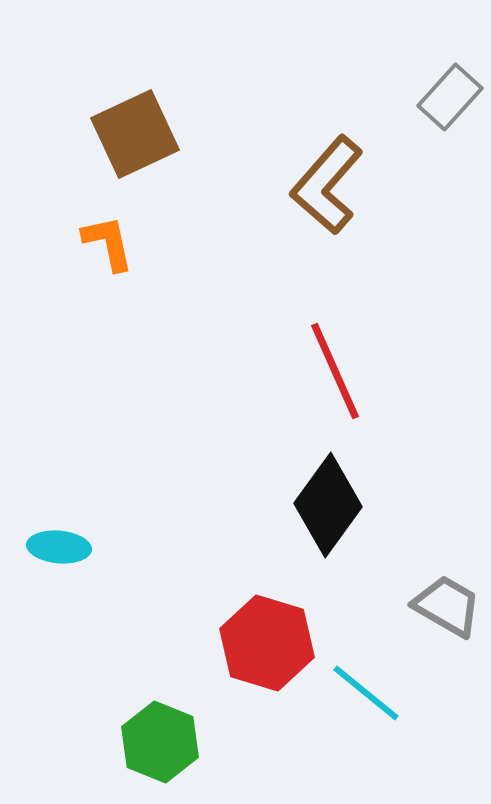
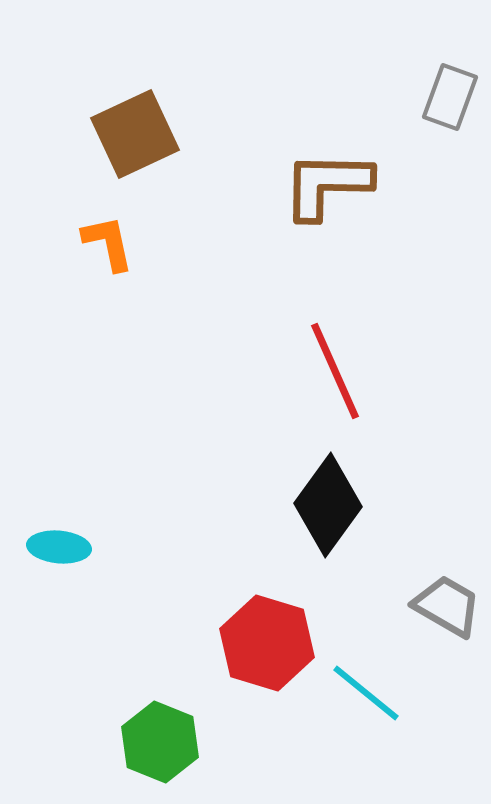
gray rectangle: rotated 22 degrees counterclockwise
brown L-shape: rotated 50 degrees clockwise
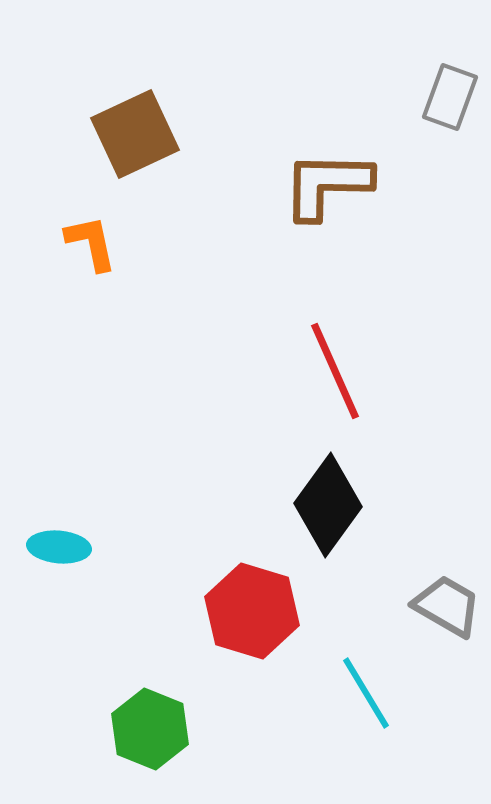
orange L-shape: moved 17 px left
red hexagon: moved 15 px left, 32 px up
cyan line: rotated 20 degrees clockwise
green hexagon: moved 10 px left, 13 px up
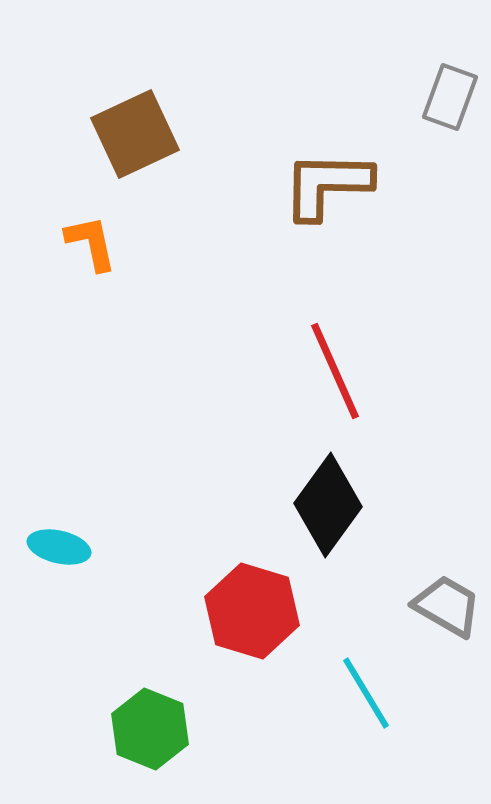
cyan ellipse: rotated 8 degrees clockwise
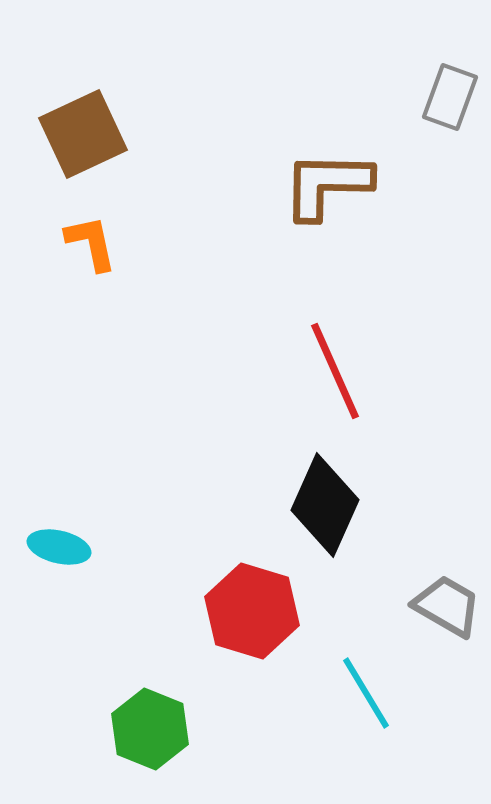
brown square: moved 52 px left
black diamond: moved 3 px left; rotated 12 degrees counterclockwise
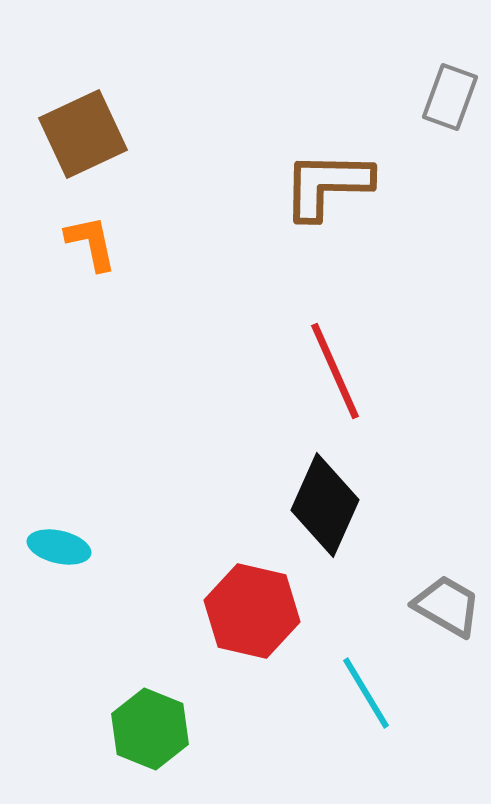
red hexagon: rotated 4 degrees counterclockwise
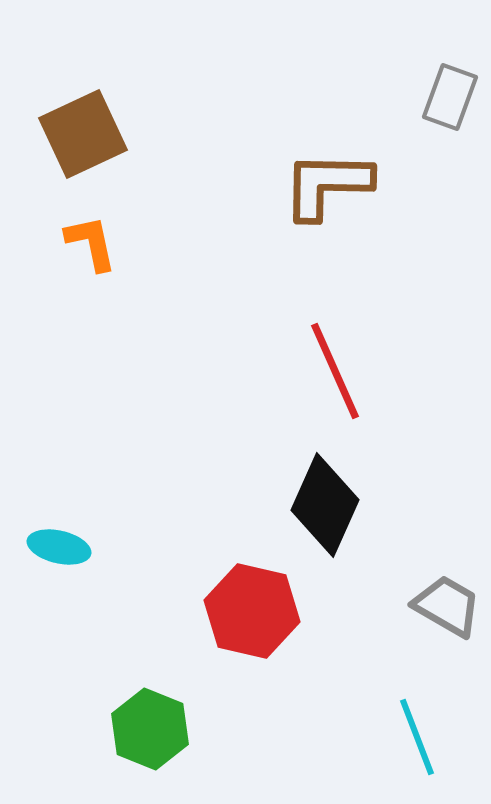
cyan line: moved 51 px right, 44 px down; rotated 10 degrees clockwise
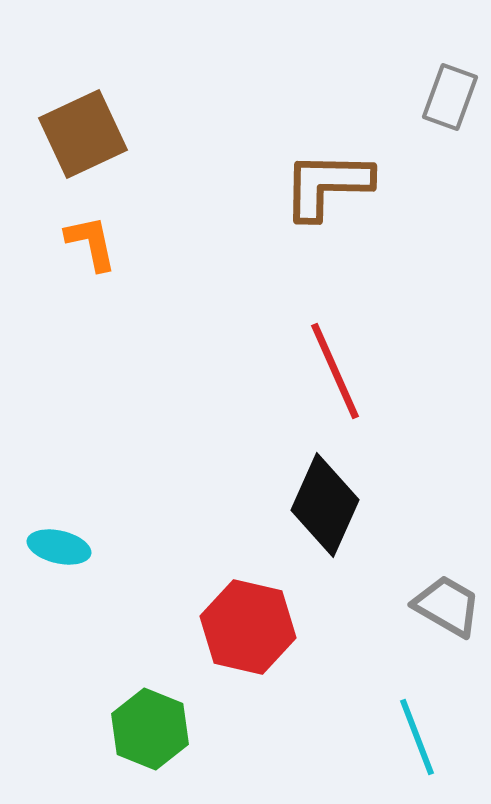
red hexagon: moved 4 px left, 16 px down
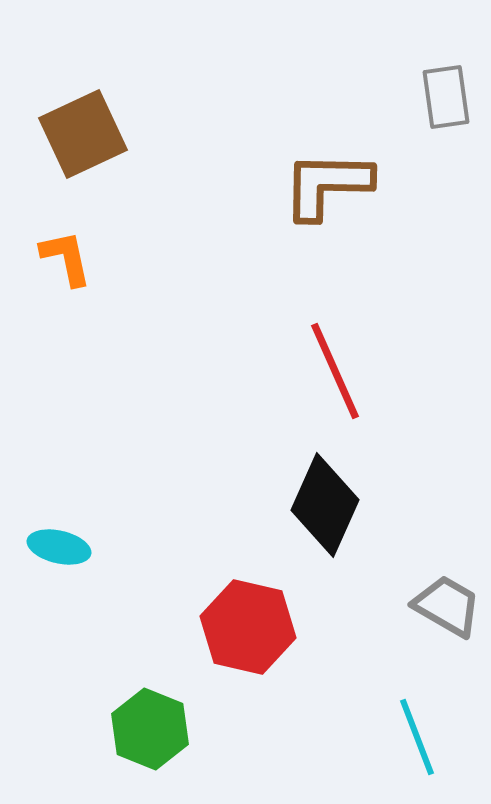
gray rectangle: moved 4 px left; rotated 28 degrees counterclockwise
orange L-shape: moved 25 px left, 15 px down
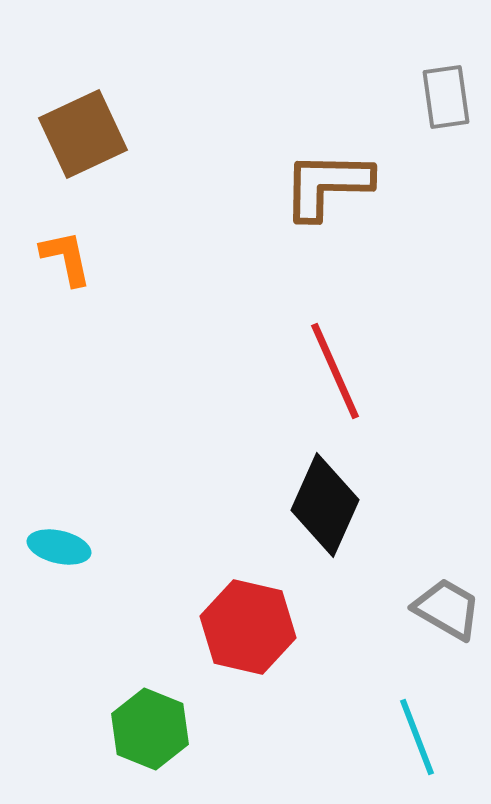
gray trapezoid: moved 3 px down
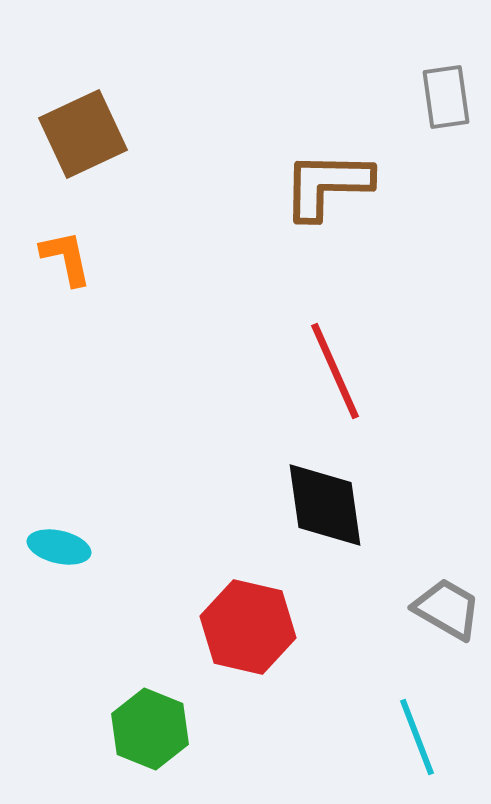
black diamond: rotated 32 degrees counterclockwise
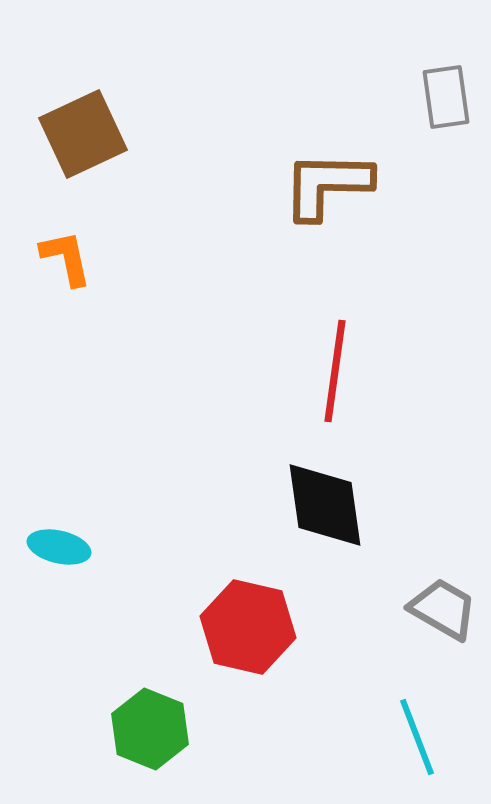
red line: rotated 32 degrees clockwise
gray trapezoid: moved 4 px left
